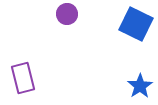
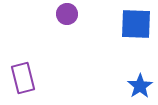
blue square: rotated 24 degrees counterclockwise
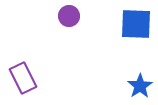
purple circle: moved 2 px right, 2 px down
purple rectangle: rotated 12 degrees counterclockwise
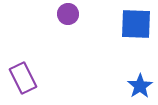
purple circle: moved 1 px left, 2 px up
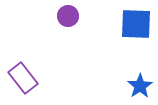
purple circle: moved 2 px down
purple rectangle: rotated 12 degrees counterclockwise
